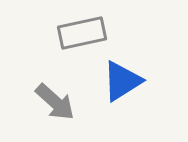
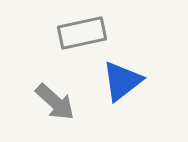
blue triangle: rotated 6 degrees counterclockwise
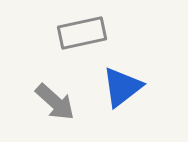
blue triangle: moved 6 px down
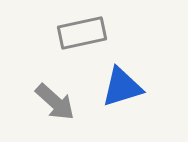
blue triangle: rotated 21 degrees clockwise
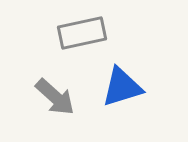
gray arrow: moved 5 px up
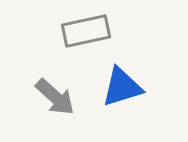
gray rectangle: moved 4 px right, 2 px up
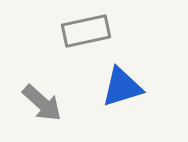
gray arrow: moved 13 px left, 6 px down
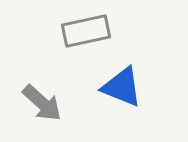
blue triangle: rotated 39 degrees clockwise
